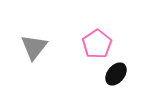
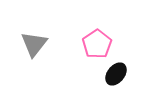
gray triangle: moved 3 px up
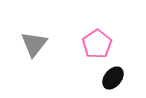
black ellipse: moved 3 px left, 4 px down
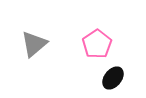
gray triangle: rotated 12 degrees clockwise
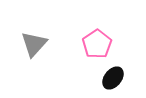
gray triangle: rotated 8 degrees counterclockwise
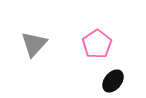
black ellipse: moved 3 px down
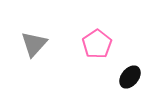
black ellipse: moved 17 px right, 4 px up
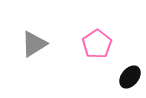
gray triangle: rotated 16 degrees clockwise
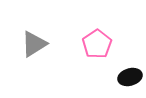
black ellipse: rotated 35 degrees clockwise
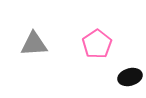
gray triangle: rotated 28 degrees clockwise
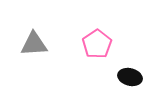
black ellipse: rotated 30 degrees clockwise
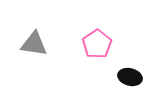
gray triangle: rotated 12 degrees clockwise
